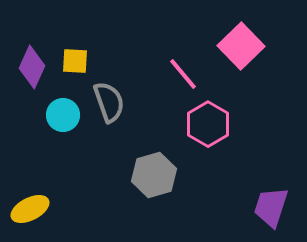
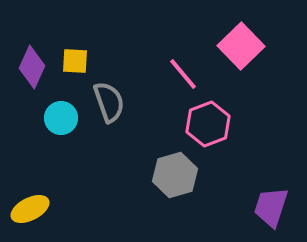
cyan circle: moved 2 px left, 3 px down
pink hexagon: rotated 9 degrees clockwise
gray hexagon: moved 21 px right
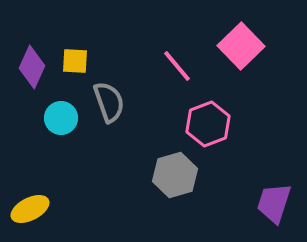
pink line: moved 6 px left, 8 px up
purple trapezoid: moved 3 px right, 4 px up
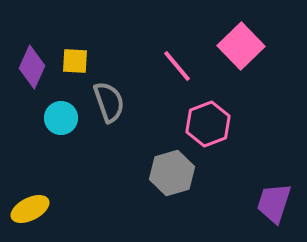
gray hexagon: moved 3 px left, 2 px up
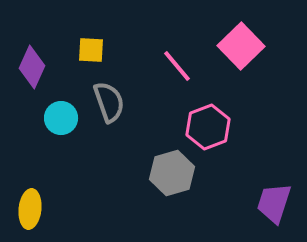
yellow square: moved 16 px right, 11 px up
pink hexagon: moved 3 px down
yellow ellipse: rotated 57 degrees counterclockwise
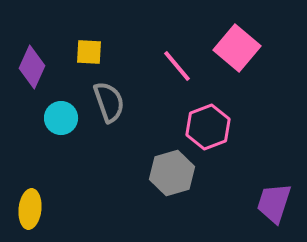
pink square: moved 4 px left, 2 px down; rotated 6 degrees counterclockwise
yellow square: moved 2 px left, 2 px down
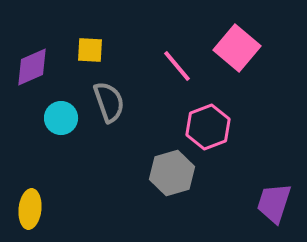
yellow square: moved 1 px right, 2 px up
purple diamond: rotated 42 degrees clockwise
